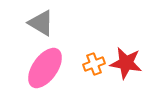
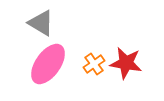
orange cross: rotated 15 degrees counterclockwise
pink ellipse: moved 3 px right, 4 px up
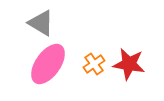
red star: moved 3 px right, 1 px down
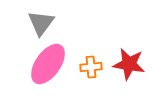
gray triangle: rotated 36 degrees clockwise
orange cross: moved 3 px left, 3 px down; rotated 30 degrees clockwise
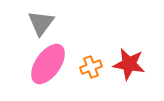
orange cross: rotated 15 degrees counterclockwise
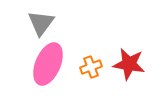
pink ellipse: rotated 12 degrees counterclockwise
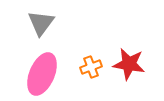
pink ellipse: moved 6 px left, 10 px down
